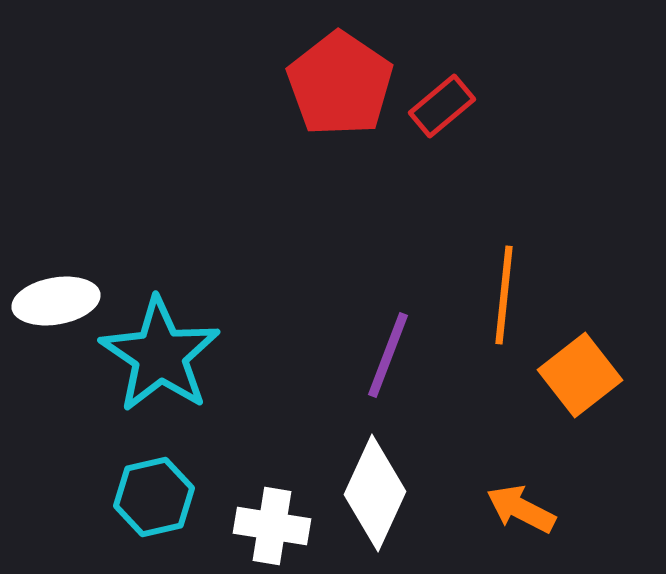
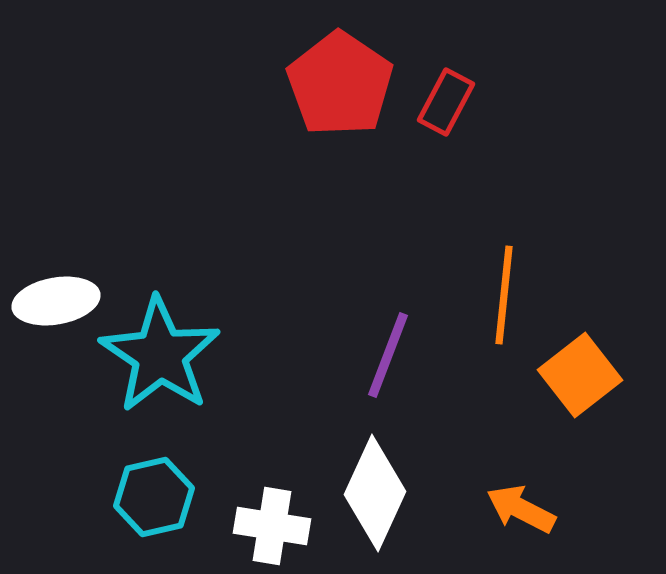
red rectangle: moved 4 px right, 4 px up; rotated 22 degrees counterclockwise
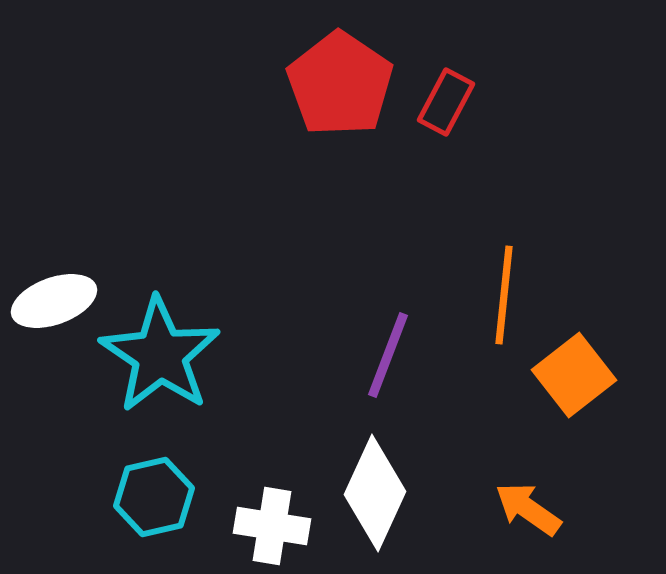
white ellipse: moved 2 px left; rotated 10 degrees counterclockwise
orange square: moved 6 px left
orange arrow: moved 7 px right; rotated 8 degrees clockwise
